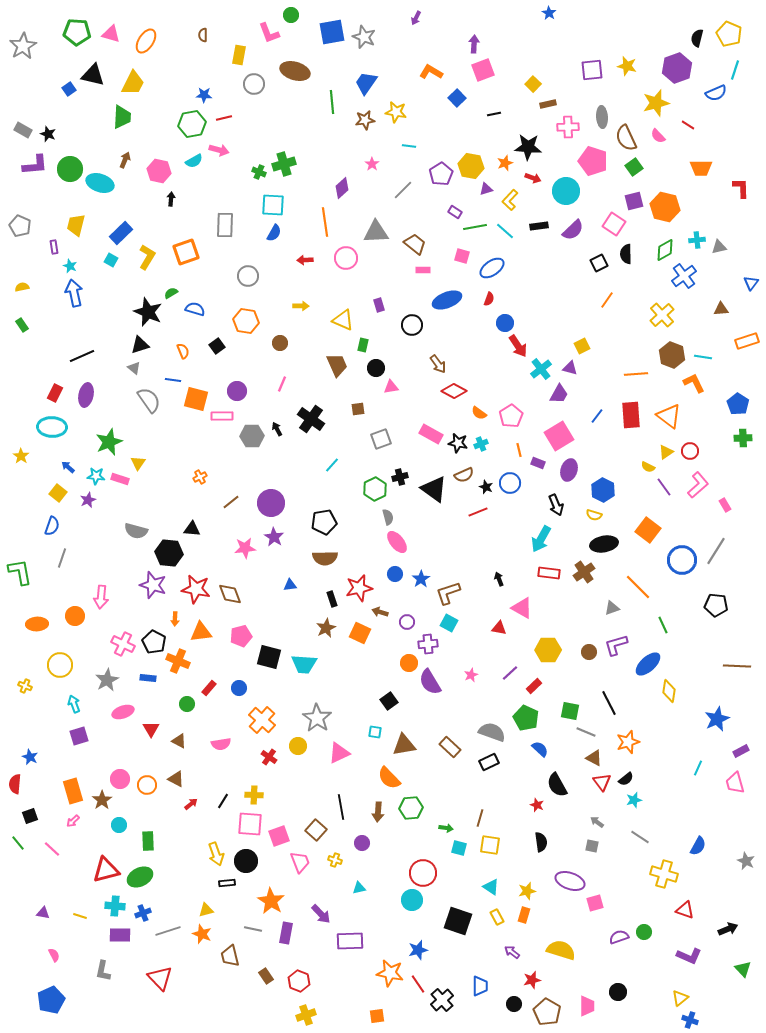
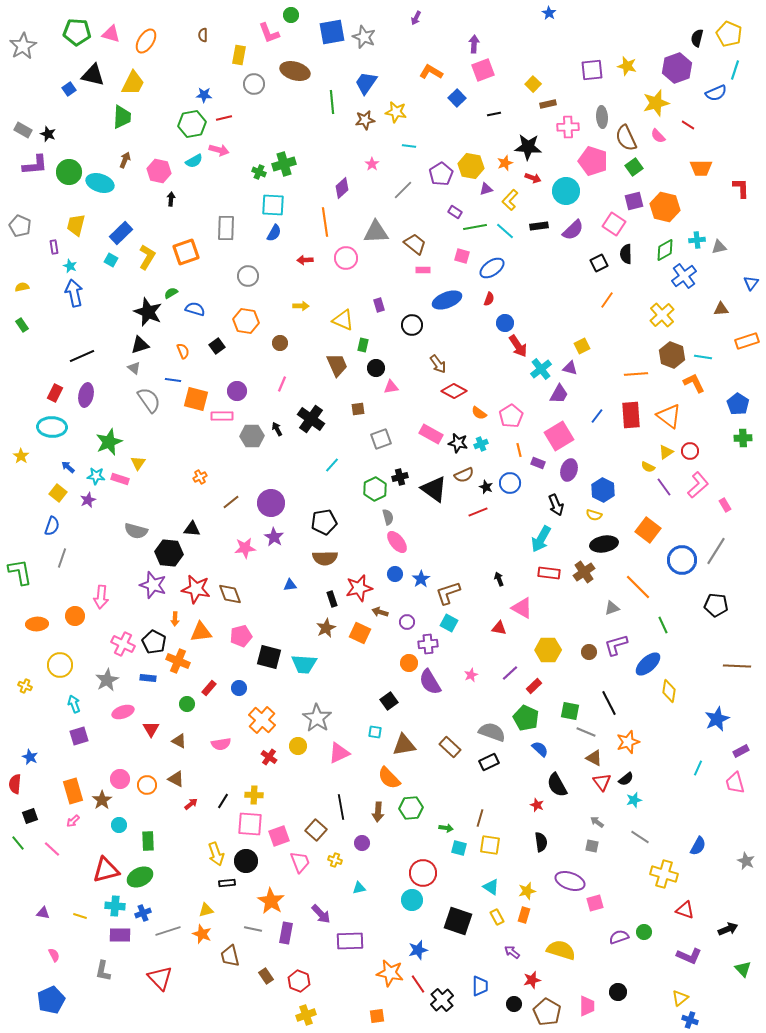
green circle at (70, 169): moved 1 px left, 3 px down
gray rectangle at (225, 225): moved 1 px right, 3 px down
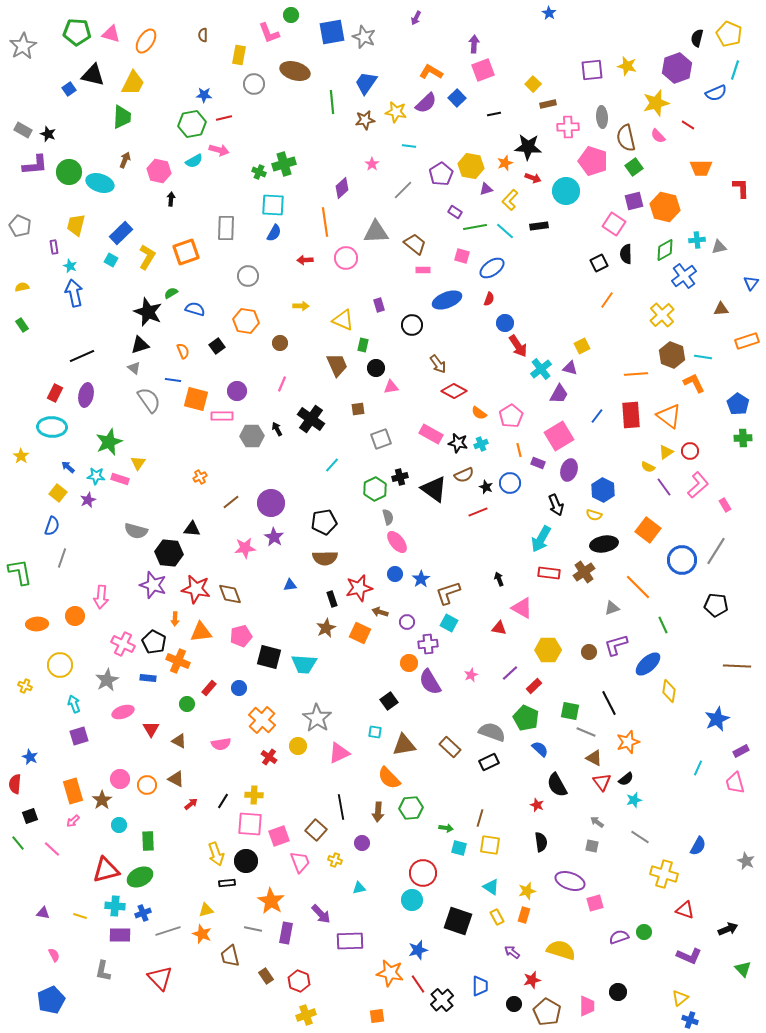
brown semicircle at (626, 138): rotated 12 degrees clockwise
purple semicircle at (573, 230): moved 147 px left, 127 px up
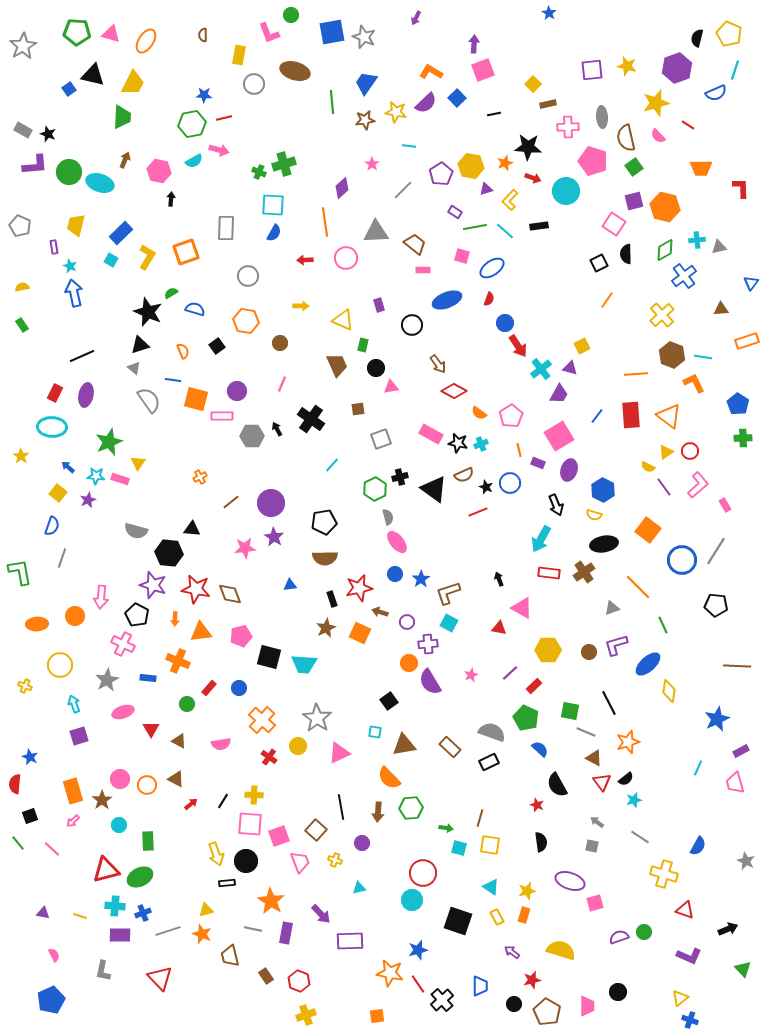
black pentagon at (154, 642): moved 17 px left, 27 px up
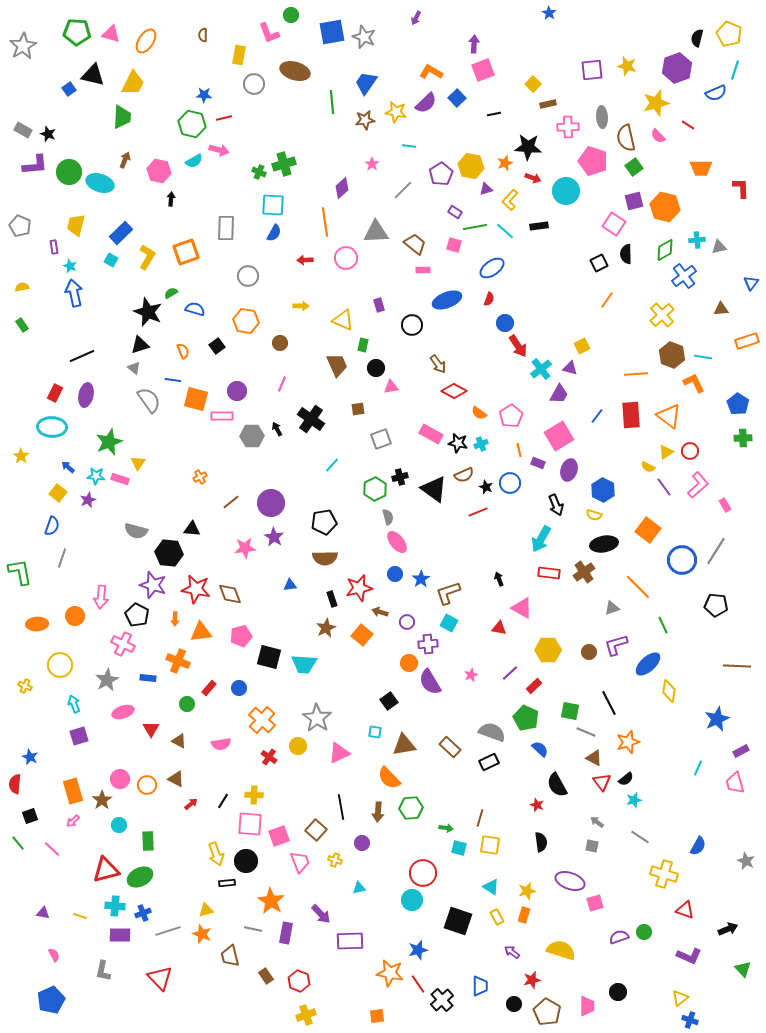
green hexagon at (192, 124): rotated 24 degrees clockwise
pink square at (462, 256): moved 8 px left, 11 px up
orange square at (360, 633): moved 2 px right, 2 px down; rotated 15 degrees clockwise
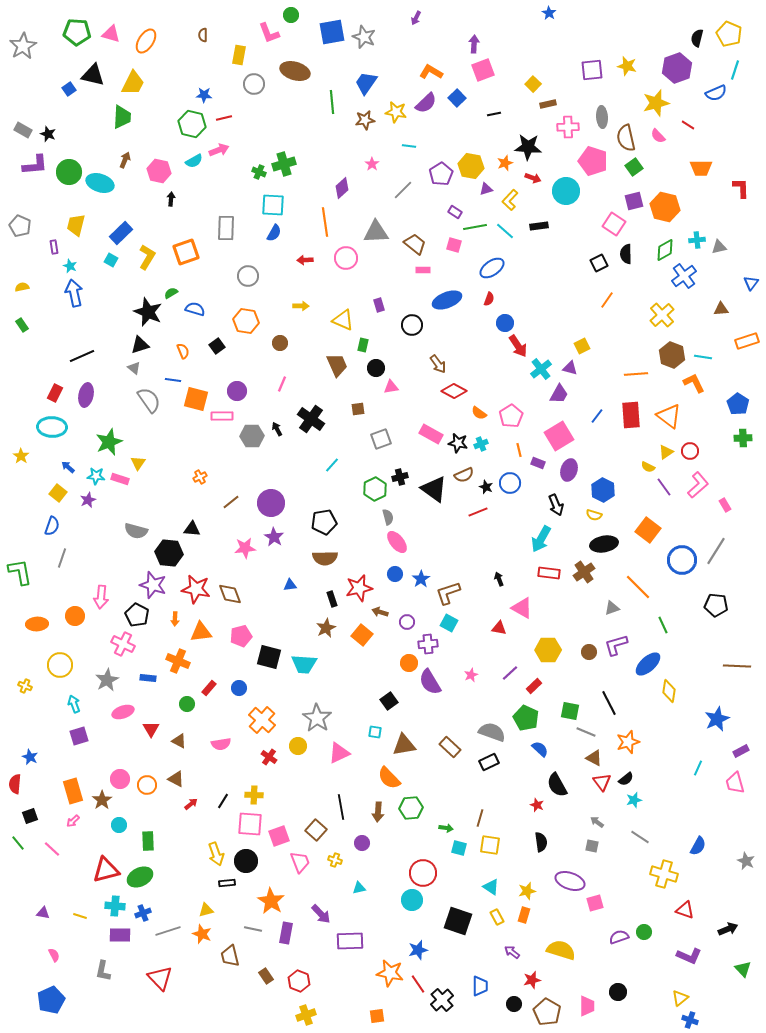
pink arrow at (219, 150): rotated 36 degrees counterclockwise
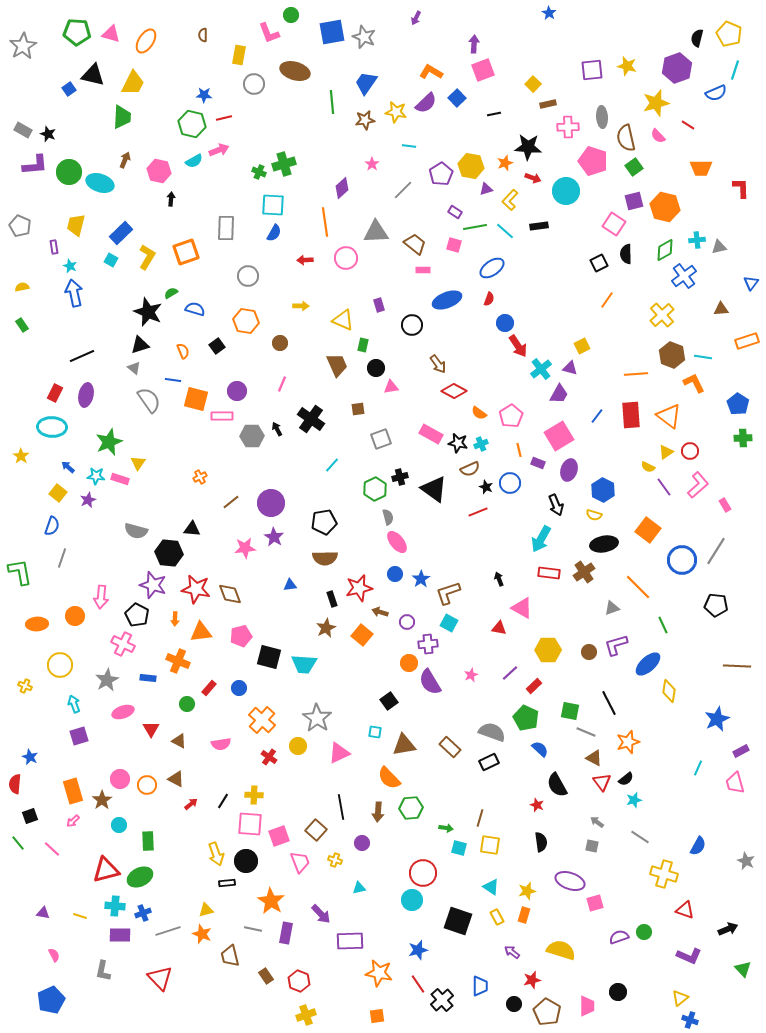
brown semicircle at (464, 475): moved 6 px right, 6 px up
orange star at (390, 973): moved 11 px left
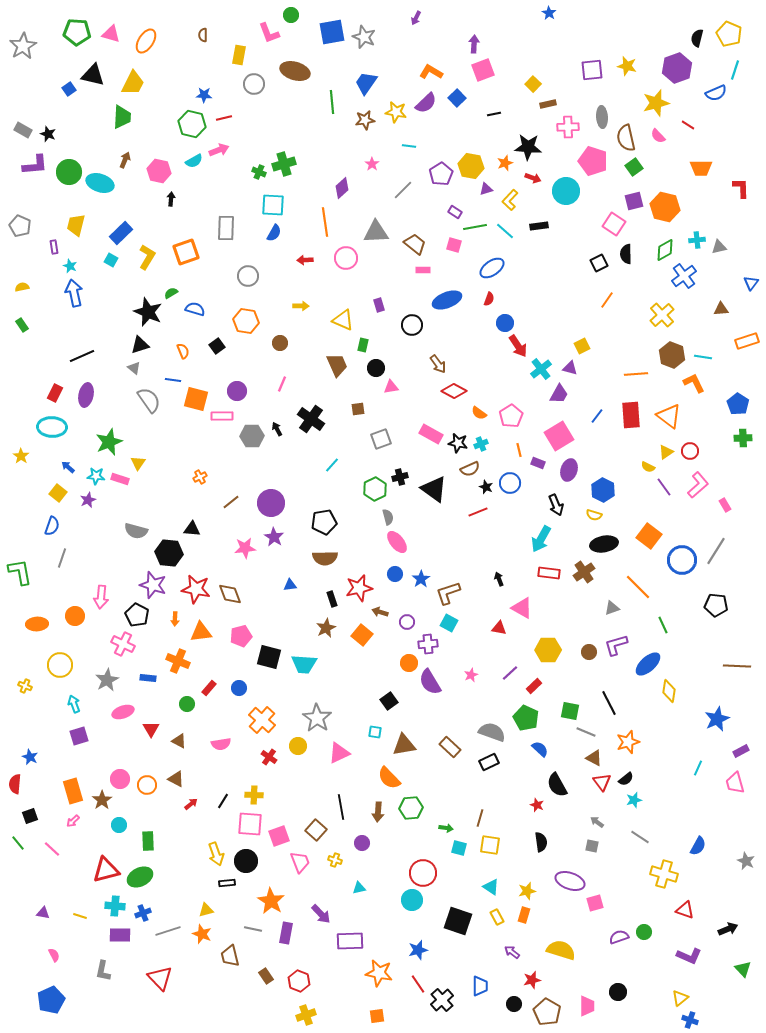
orange square at (648, 530): moved 1 px right, 6 px down
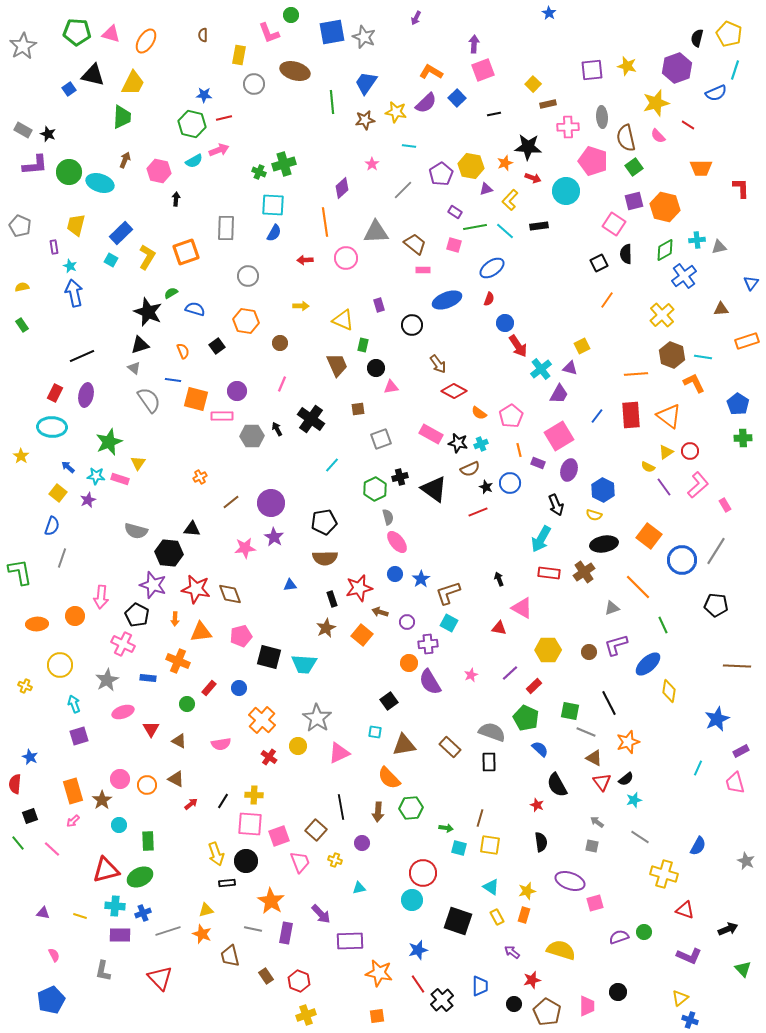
black arrow at (171, 199): moved 5 px right
black rectangle at (489, 762): rotated 66 degrees counterclockwise
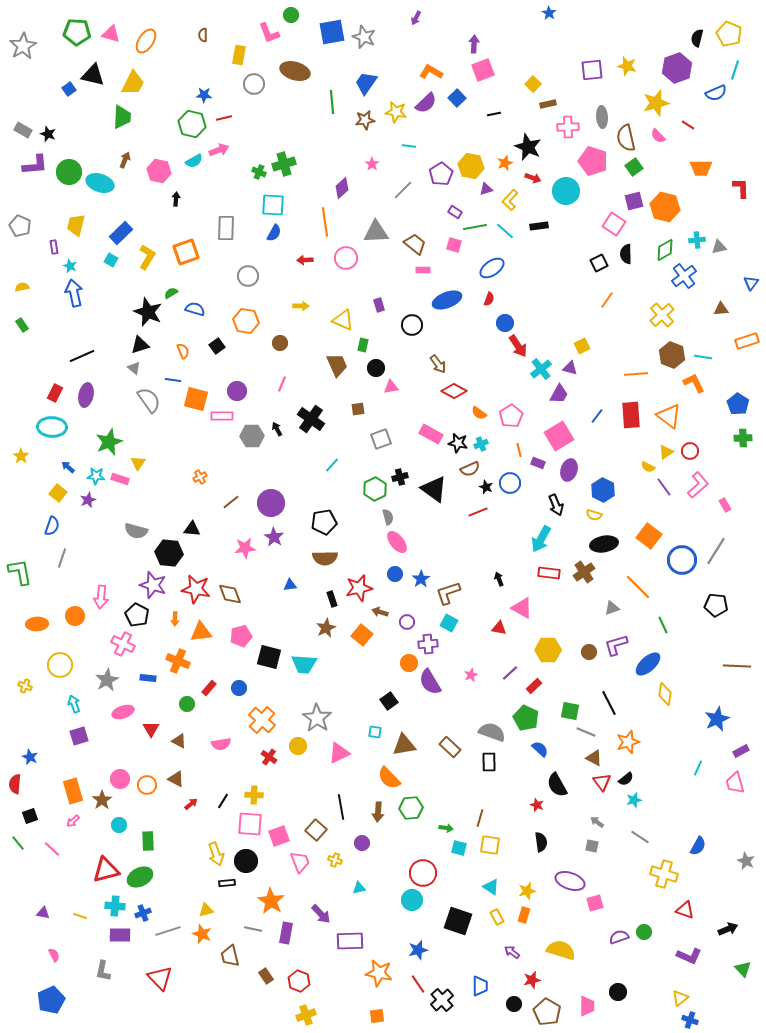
black star at (528, 147): rotated 20 degrees clockwise
yellow diamond at (669, 691): moved 4 px left, 3 px down
